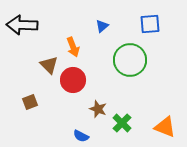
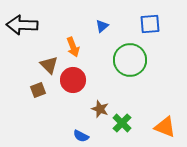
brown square: moved 8 px right, 12 px up
brown star: moved 2 px right
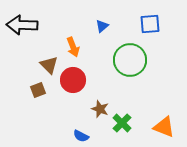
orange triangle: moved 1 px left
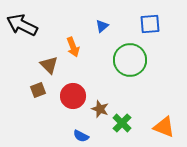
black arrow: rotated 24 degrees clockwise
red circle: moved 16 px down
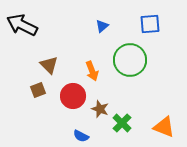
orange arrow: moved 19 px right, 24 px down
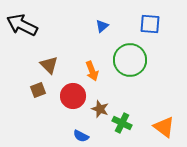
blue square: rotated 10 degrees clockwise
green cross: rotated 18 degrees counterclockwise
orange triangle: rotated 15 degrees clockwise
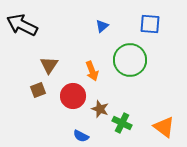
brown triangle: rotated 18 degrees clockwise
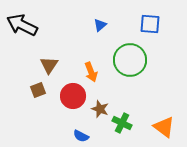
blue triangle: moved 2 px left, 1 px up
orange arrow: moved 1 px left, 1 px down
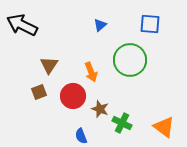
brown square: moved 1 px right, 2 px down
blue semicircle: rotated 42 degrees clockwise
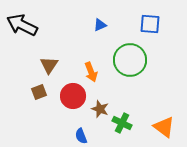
blue triangle: rotated 16 degrees clockwise
